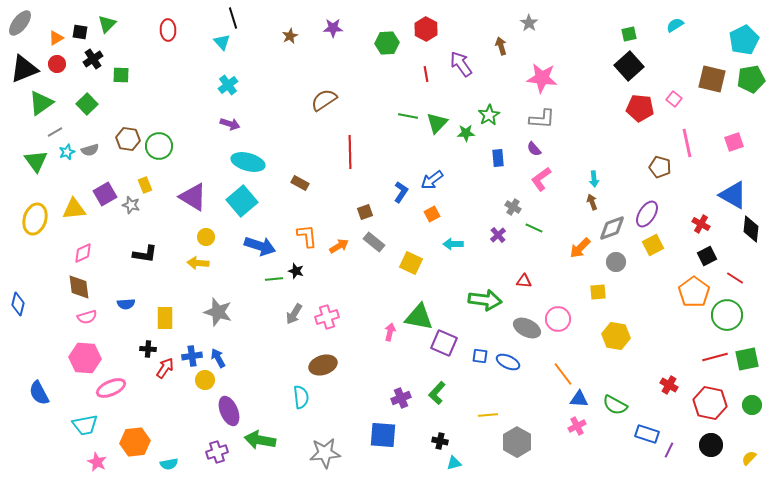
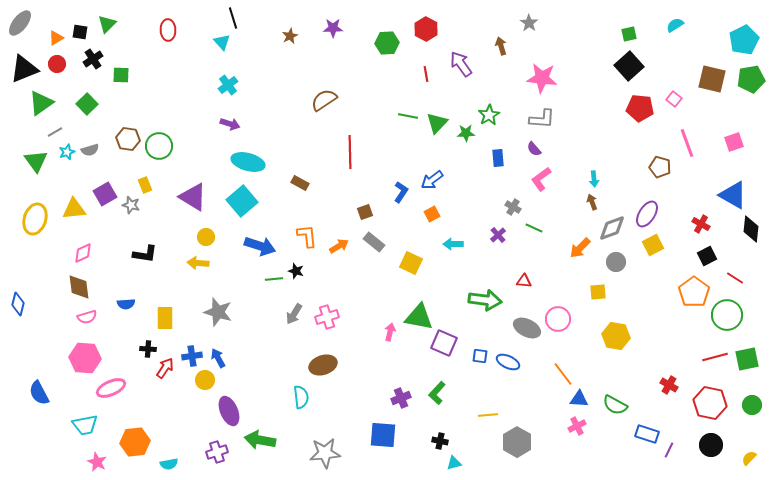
pink line at (687, 143): rotated 8 degrees counterclockwise
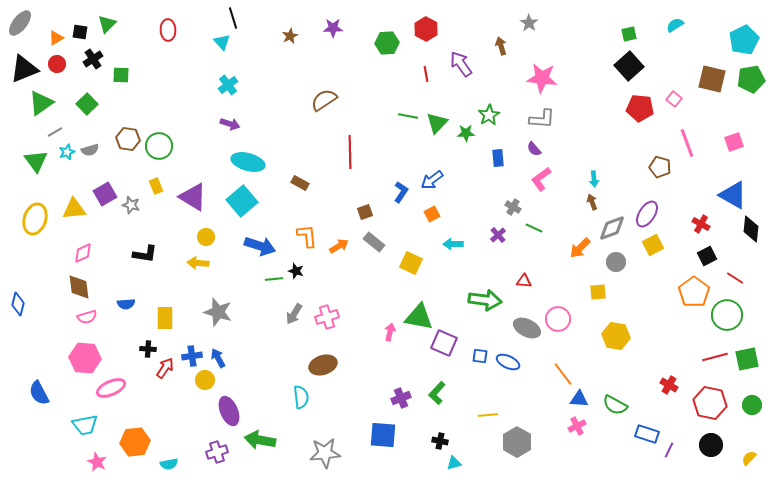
yellow rectangle at (145, 185): moved 11 px right, 1 px down
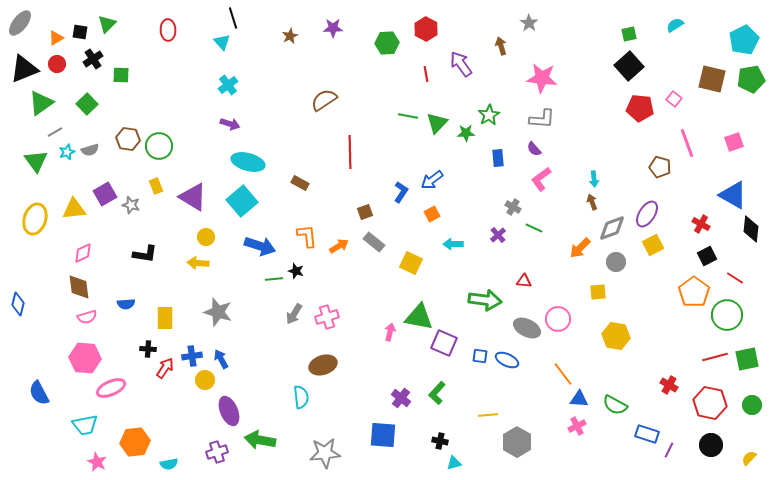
blue arrow at (218, 358): moved 3 px right, 1 px down
blue ellipse at (508, 362): moved 1 px left, 2 px up
purple cross at (401, 398): rotated 30 degrees counterclockwise
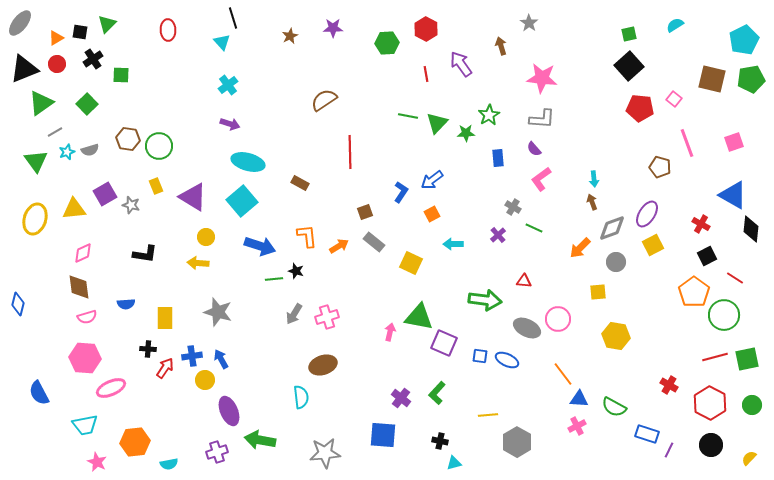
green circle at (727, 315): moved 3 px left
red hexagon at (710, 403): rotated 16 degrees clockwise
green semicircle at (615, 405): moved 1 px left, 2 px down
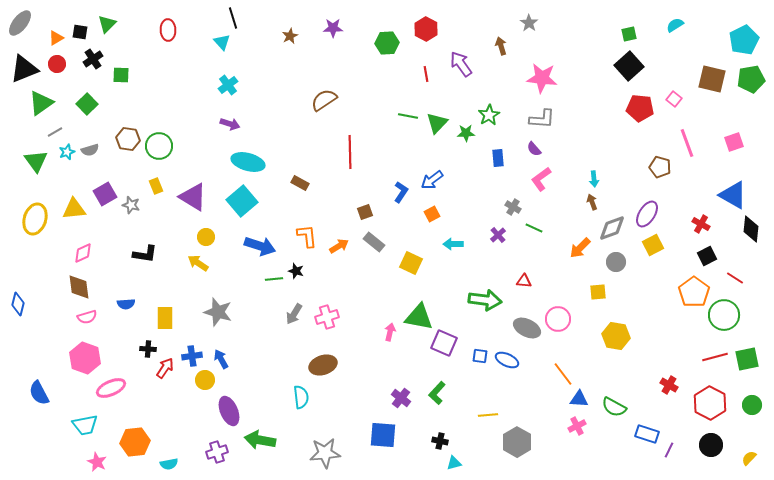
yellow arrow at (198, 263): rotated 30 degrees clockwise
pink hexagon at (85, 358): rotated 16 degrees clockwise
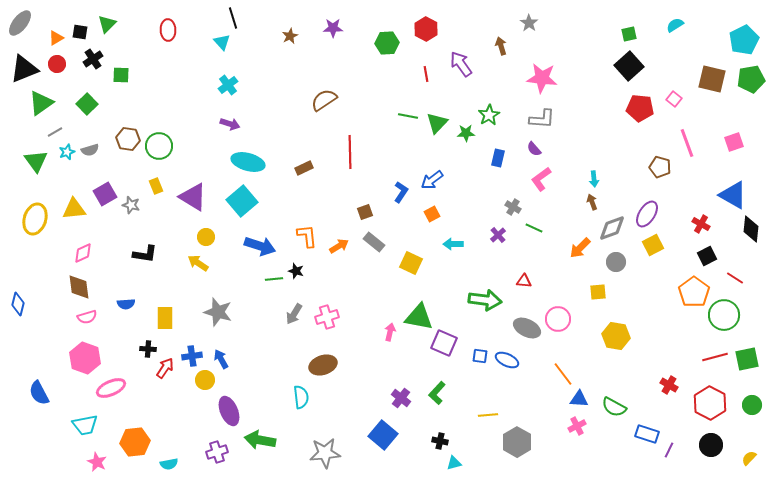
blue rectangle at (498, 158): rotated 18 degrees clockwise
brown rectangle at (300, 183): moved 4 px right, 15 px up; rotated 54 degrees counterclockwise
blue square at (383, 435): rotated 36 degrees clockwise
